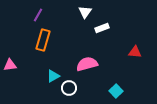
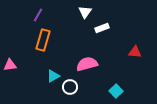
white circle: moved 1 px right, 1 px up
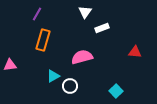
purple line: moved 1 px left, 1 px up
pink semicircle: moved 5 px left, 7 px up
white circle: moved 1 px up
